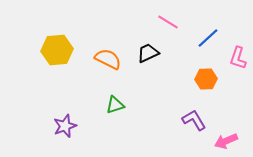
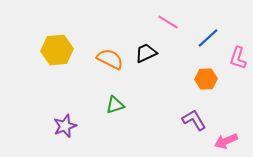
black trapezoid: moved 2 px left
orange semicircle: moved 2 px right
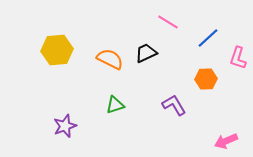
purple L-shape: moved 20 px left, 15 px up
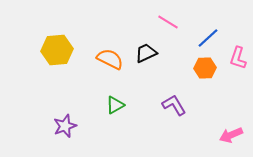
orange hexagon: moved 1 px left, 11 px up
green triangle: rotated 12 degrees counterclockwise
pink arrow: moved 5 px right, 6 px up
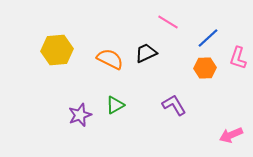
purple star: moved 15 px right, 11 px up
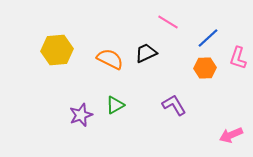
purple star: moved 1 px right
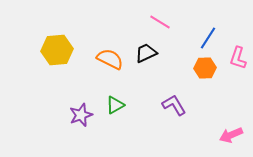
pink line: moved 8 px left
blue line: rotated 15 degrees counterclockwise
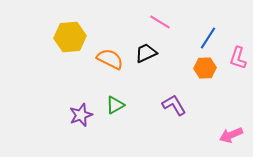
yellow hexagon: moved 13 px right, 13 px up
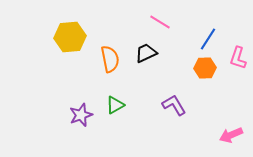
blue line: moved 1 px down
orange semicircle: rotated 52 degrees clockwise
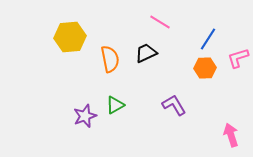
pink L-shape: rotated 55 degrees clockwise
purple star: moved 4 px right, 1 px down
pink arrow: rotated 95 degrees clockwise
